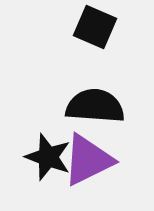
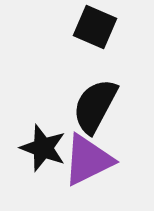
black semicircle: rotated 66 degrees counterclockwise
black star: moved 5 px left, 9 px up
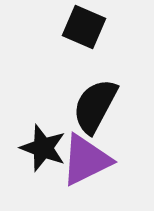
black square: moved 11 px left
purple triangle: moved 2 px left
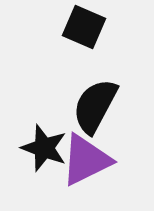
black star: moved 1 px right
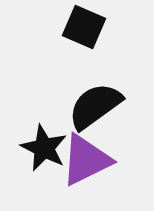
black semicircle: rotated 26 degrees clockwise
black star: rotated 6 degrees clockwise
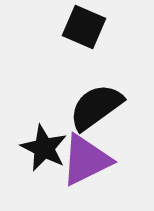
black semicircle: moved 1 px right, 1 px down
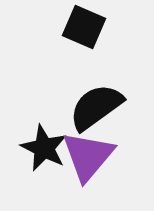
purple triangle: moved 2 px right, 4 px up; rotated 24 degrees counterclockwise
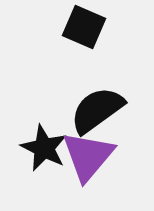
black semicircle: moved 1 px right, 3 px down
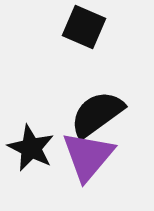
black semicircle: moved 4 px down
black star: moved 13 px left
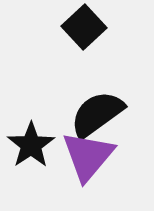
black square: rotated 24 degrees clockwise
black star: moved 3 px up; rotated 12 degrees clockwise
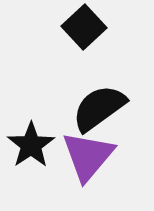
black semicircle: moved 2 px right, 6 px up
